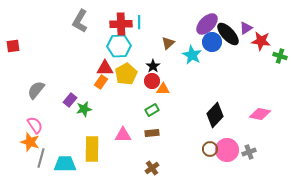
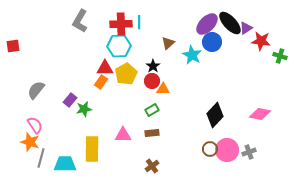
black ellipse: moved 2 px right, 11 px up
brown cross: moved 2 px up
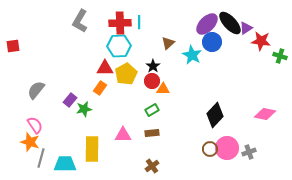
red cross: moved 1 px left, 1 px up
orange rectangle: moved 1 px left, 6 px down
pink diamond: moved 5 px right
pink circle: moved 2 px up
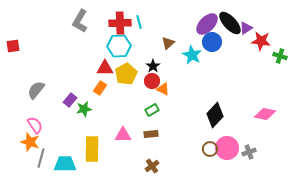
cyan line: rotated 16 degrees counterclockwise
orange triangle: rotated 24 degrees clockwise
brown rectangle: moved 1 px left, 1 px down
